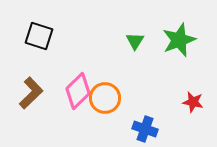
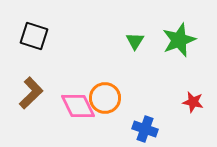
black square: moved 5 px left
pink diamond: moved 15 px down; rotated 72 degrees counterclockwise
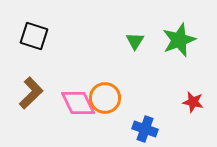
pink diamond: moved 3 px up
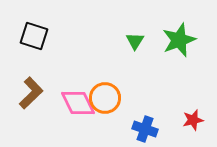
red star: moved 18 px down; rotated 25 degrees counterclockwise
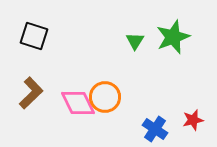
green star: moved 6 px left, 3 px up
orange circle: moved 1 px up
blue cross: moved 10 px right; rotated 15 degrees clockwise
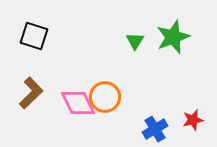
blue cross: rotated 25 degrees clockwise
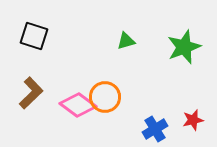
green star: moved 11 px right, 10 px down
green triangle: moved 9 px left; rotated 42 degrees clockwise
pink diamond: moved 2 px down; rotated 27 degrees counterclockwise
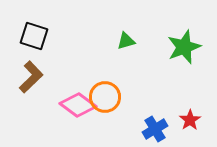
brown L-shape: moved 16 px up
red star: moved 3 px left; rotated 20 degrees counterclockwise
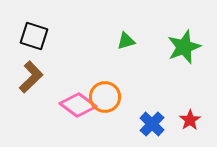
blue cross: moved 3 px left, 5 px up; rotated 15 degrees counterclockwise
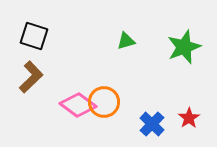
orange circle: moved 1 px left, 5 px down
red star: moved 1 px left, 2 px up
